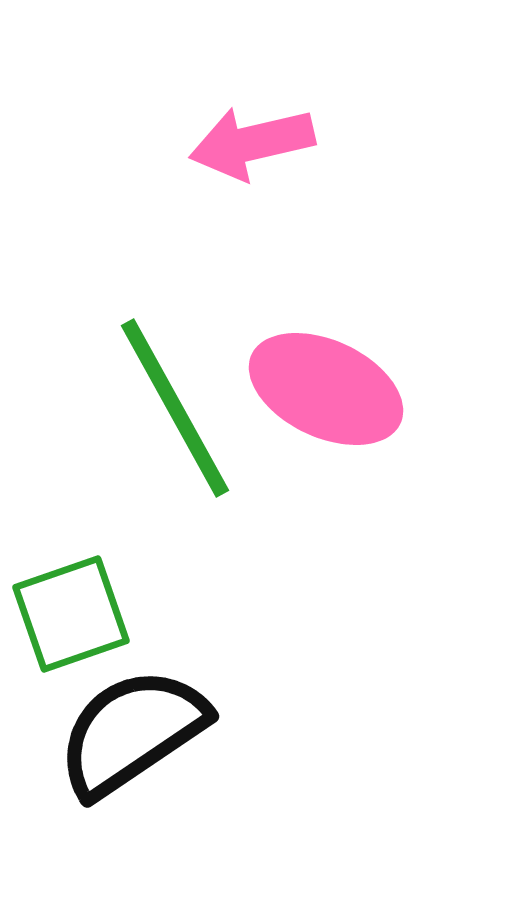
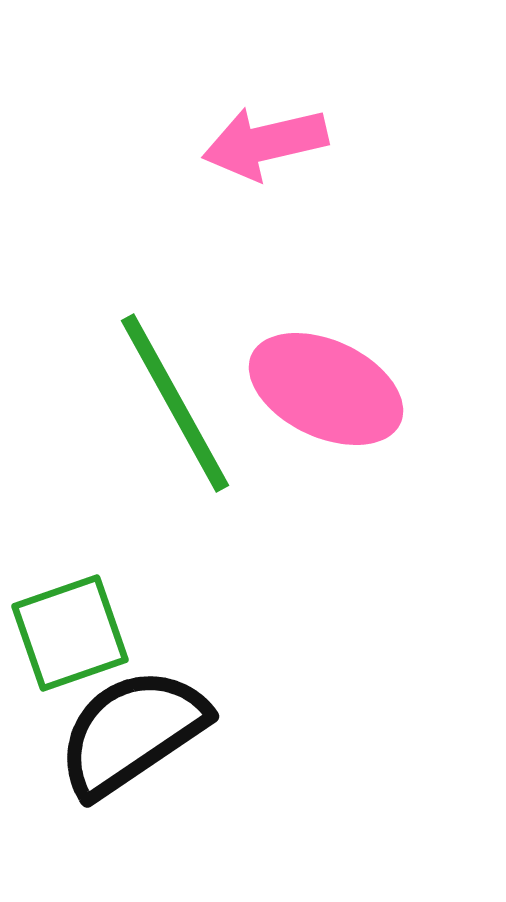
pink arrow: moved 13 px right
green line: moved 5 px up
green square: moved 1 px left, 19 px down
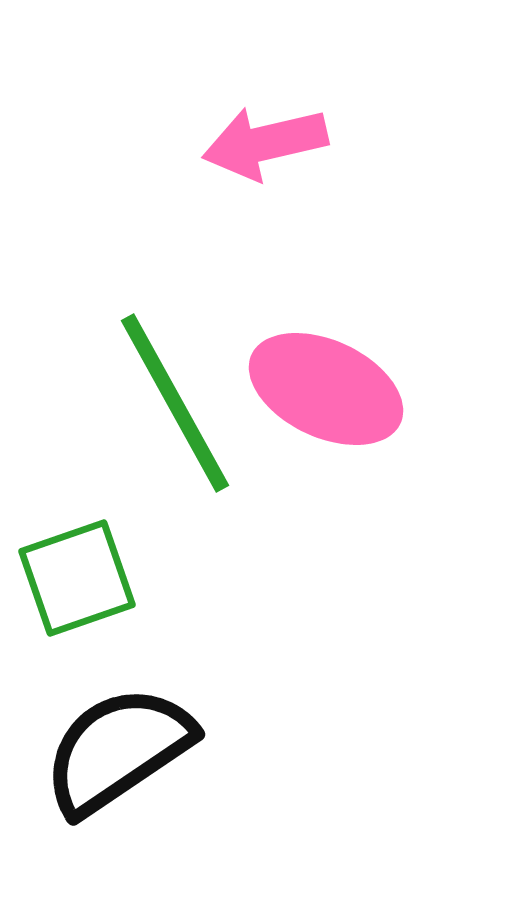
green square: moved 7 px right, 55 px up
black semicircle: moved 14 px left, 18 px down
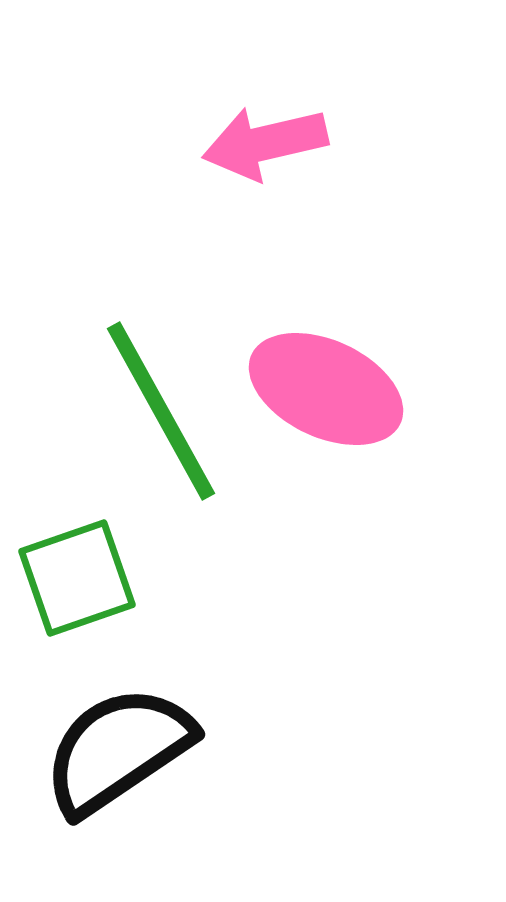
green line: moved 14 px left, 8 px down
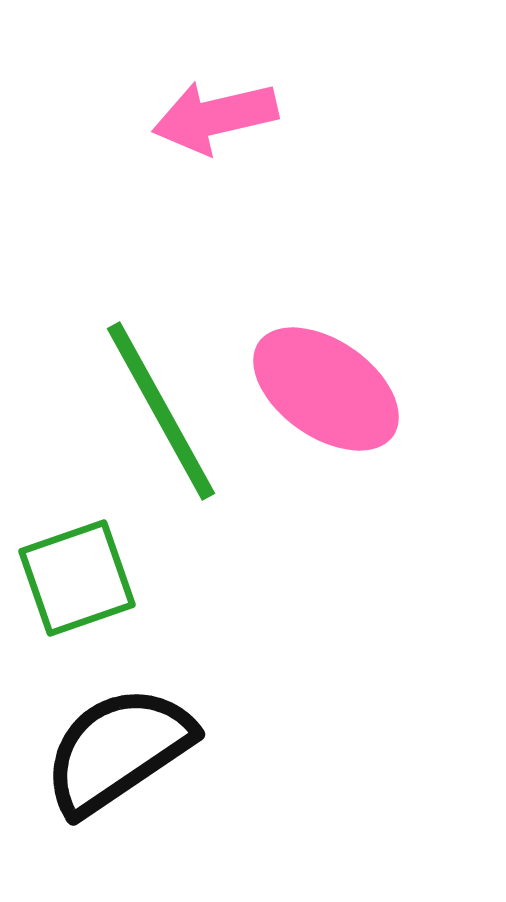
pink arrow: moved 50 px left, 26 px up
pink ellipse: rotated 10 degrees clockwise
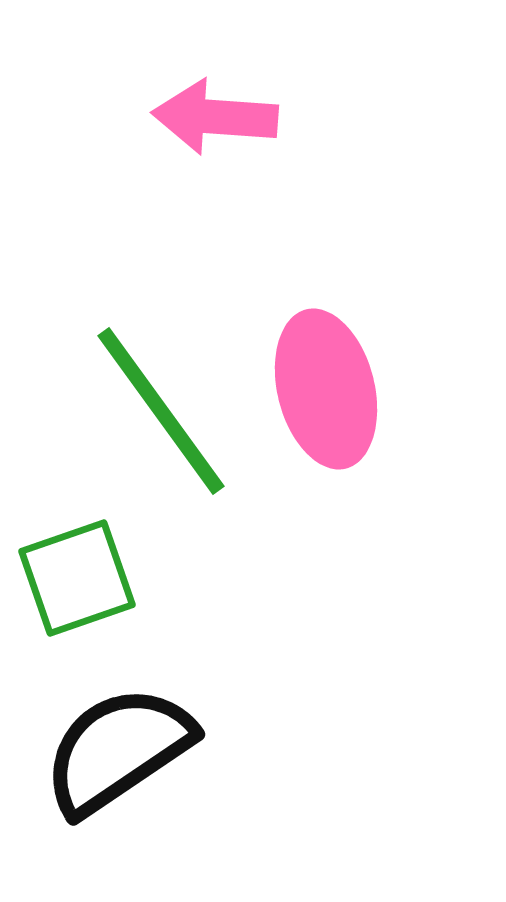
pink arrow: rotated 17 degrees clockwise
pink ellipse: rotated 41 degrees clockwise
green line: rotated 7 degrees counterclockwise
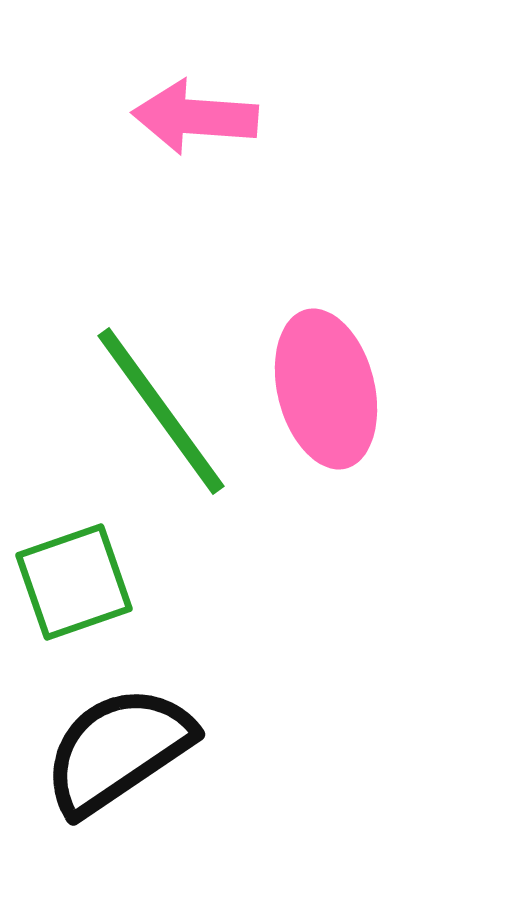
pink arrow: moved 20 px left
green square: moved 3 px left, 4 px down
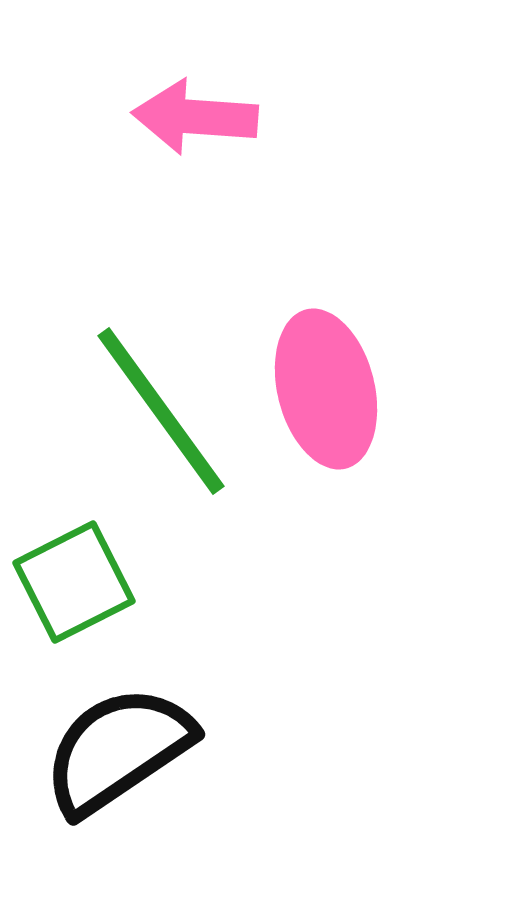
green square: rotated 8 degrees counterclockwise
